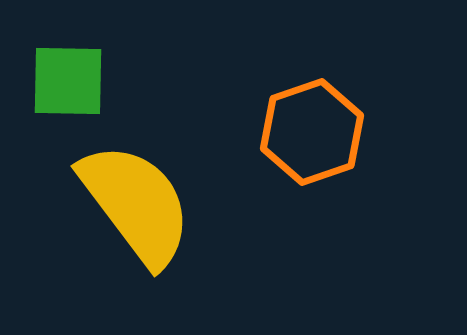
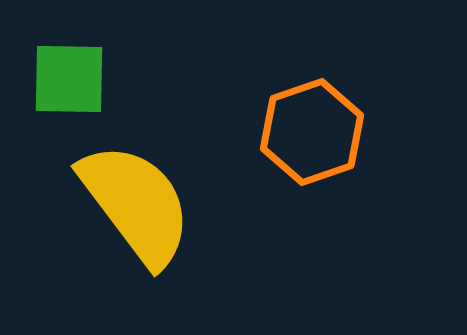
green square: moved 1 px right, 2 px up
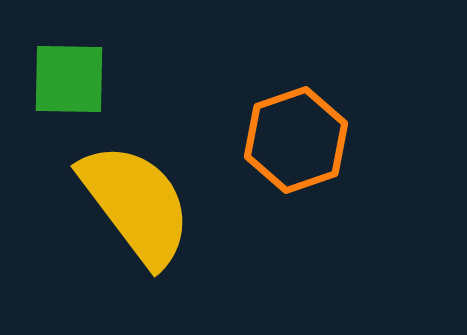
orange hexagon: moved 16 px left, 8 px down
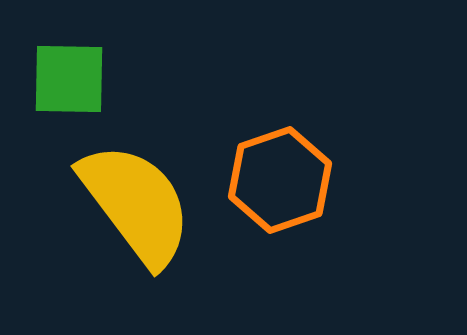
orange hexagon: moved 16 px left, 40 px down
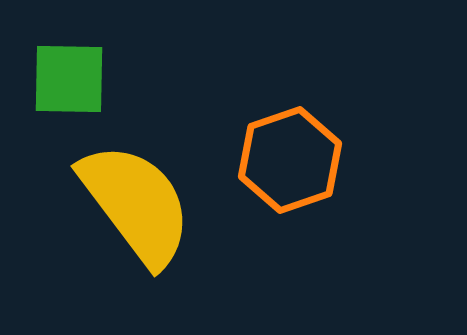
orange hexagon: moved 10 px right, 20 px up
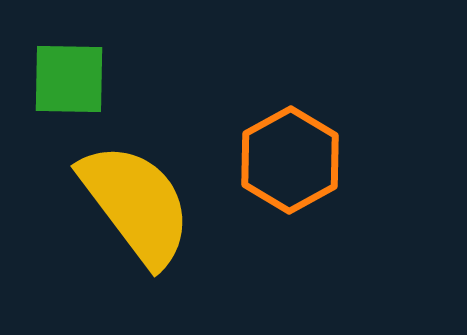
orange hexagon: rotated 10 degrees counterclockwise
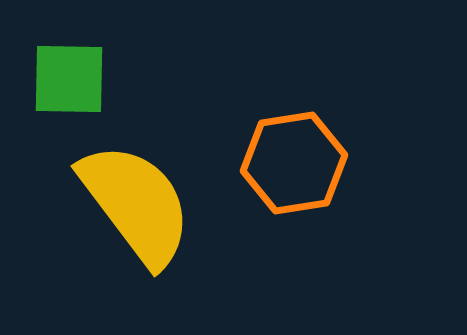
orange hexagon: moved 4 px right, 3 px down; rotated 20 degrees clockwise
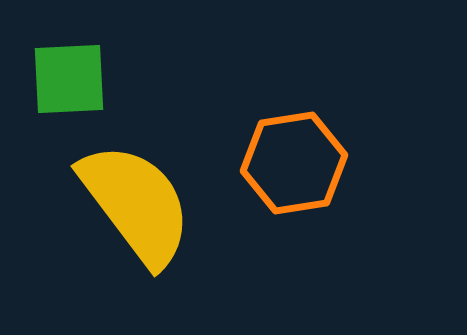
green square: rotated 4 degrees counterclockwise
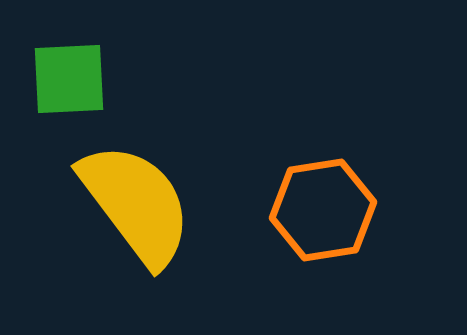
orange hexagon: moved 29 px right, 47 px down
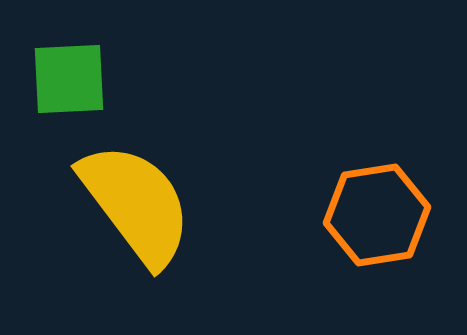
orange hexagon: moved 54 px right, 5 px down
